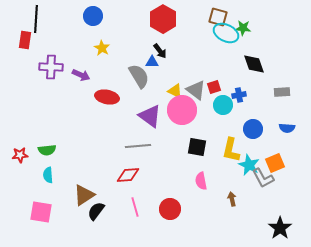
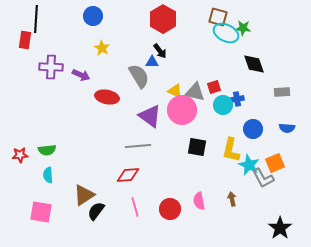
gray triangle at (196, 90): moved 1 px left, 2 px down; rotated 25 degrees counterclockwise
blue cross at (239, 95): moved 2 px left, 4 px down
pink semicircle at (201, 181): moved 2 px left, 20 px down
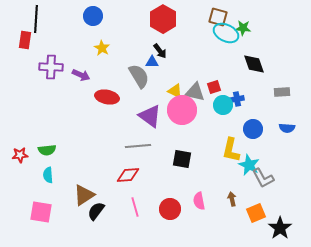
black square at (197, 147): moved 15 px left, 12 px down
orange square at (275, 163): moved 19 px left, 50 px down
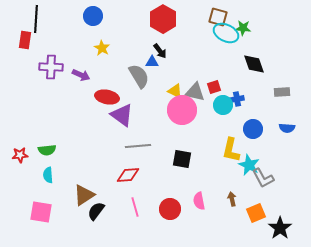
purple triangle at (150, 116): moved 28 px left, 1 px up
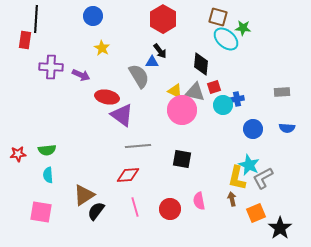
cyan ellipse at (226, 33): moved 6 px down; rotated 15 degrees clockwise
black diamond at (254, 64): moved 53 px left; rotated 25 degrees clockwise
yellow L-shape at (231, 150): moved 6 px right, 28 px down
red star at (20, 155): moved 2 px left, 1 px up
gray L-shape at (263, 178): rotated 90 degrees clockwise
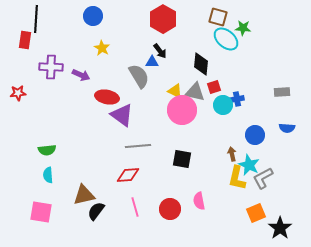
blue circle at (253, 129): moved 2 px right, 6 px down
red star at (18, 154): moved 61 px up
brown triangle at (84, 195): rotated 20 degrees clockwise
brown arrow at (232, 199): moved 45 px up
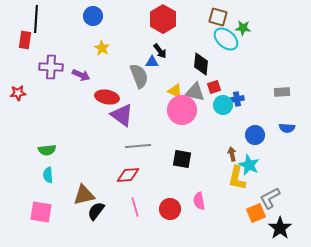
gray semicircle at (139, 76): rotated 10 degrees clockwise
gray L-shape at (263, 178): moved 7 px right, 20 px down
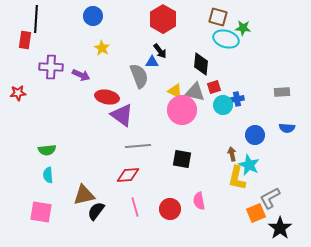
cyan ellipse at (226, 39): rotated 25 degrees counterclockwise
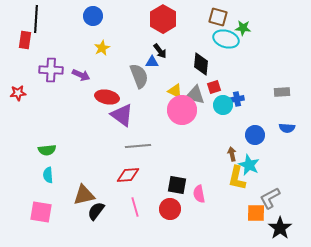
yellow star at (102, 48): rotated 14 degrees clockwise
purple cross at (51, 67): moved 3 px down
gray triangle at (195, 92): moved 3 px down
black square at (182, 159): moved 5 px left, 26 px down
pink semicircle at (199, 201): moved 7 px up
orange square at (256, 213): rotated 24 degrees clockwise
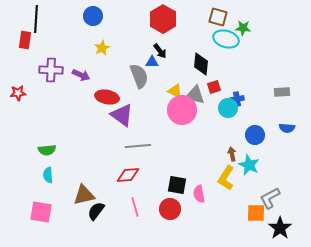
cyan circle at (223, 105): moved 5 px right, 3 px down
yellow L-shape at (237, 178): moved 11 px left; rotated 20 degrees clockwise
